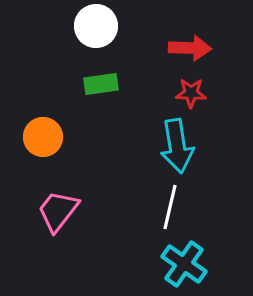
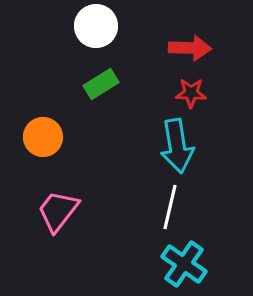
green rectangle: rotated 24 degrees counterclockwise
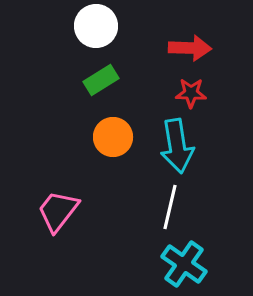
green rectangle: moved 4 px up
orange circle: moved 70 px right
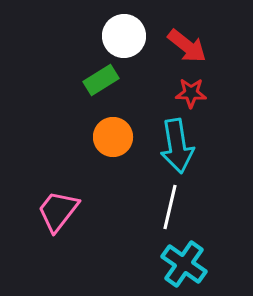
white circle: moved 28 px right, 10 px down
red arrow: moved 3 px left, 2 px up; rotated 36 degrees clockwise
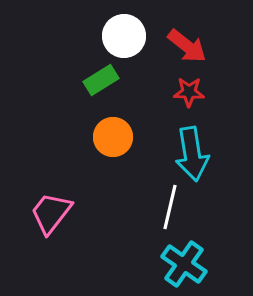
red star: moved 2 px left, 1 px up
cyan arrow: moved 15 px right, 8 px down
pink trapezoid: moved 7 px left, 2 px down
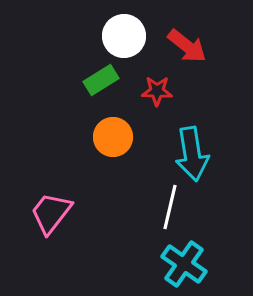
red star: moved 32 px left, 1 px up
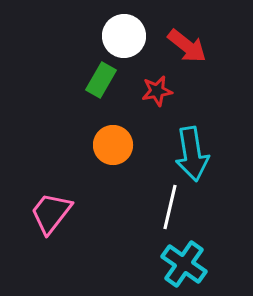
green rectangle: rotated 28 degrees counterclockwise
red star: rotated 12 degrees counterclockwise
orange circle: moved 8 px down
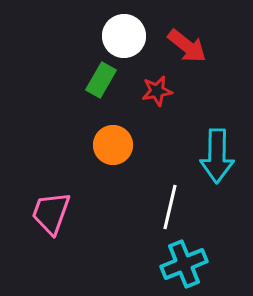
cyan arrow: moved 25 px right, 2 px down; rotated 10 degrees clockwise
pink trapezoid: rotated 18 degrees counterclockwise
cyan cross: rotated 33 degrees clockwise
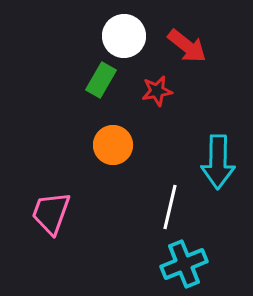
cyan arrow: moved 1 px right, 6 px down
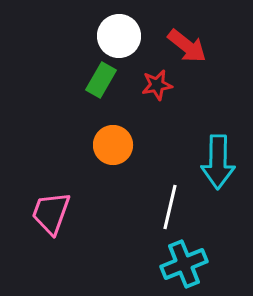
white circle: moved 5 px left
red star: moved 6 px up
